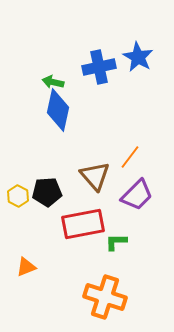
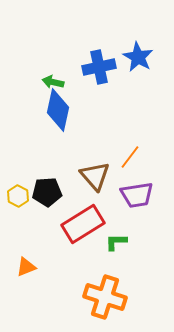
purple trapezoid: rotated 36 degrees clockwise
red rectangle: rotated 21 degrees counterclockwise
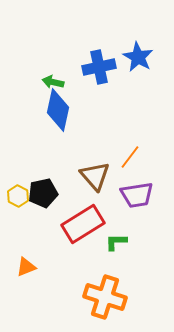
black pentagon: moved 4 px left, 1 px down; rotated 8 degrees counterclockwise
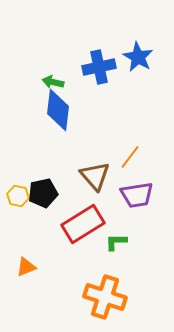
blue diamond: rotated 6 degrees counterclockwise
yellow hexagon: rotated 15 degrees counterclockwise
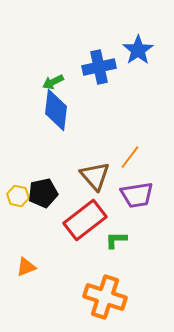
blue star: moved 7 px up; rotated 8 degrees clockwise
green arrow: rotated 40 degrees counterclockwise
blue diamond: moved 2 px left
red rectangle: moved 2 px right, 4 px up; rotated 6 degrees counterclockwise
green L-shape: moved 2 px up
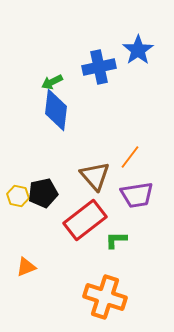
green arrow: moved 1 px left
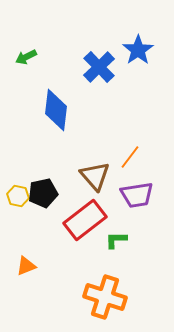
blue cross: rotated 32 degrees counterclockwise
green arrow: moved 26 px left, 25 px up
orange triangle: moved 1 px up
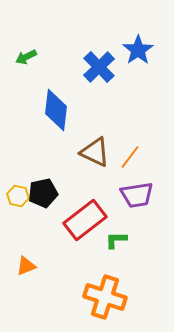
brown triangle: moved 24 px up; rotated 24 degrees counterclockwise
